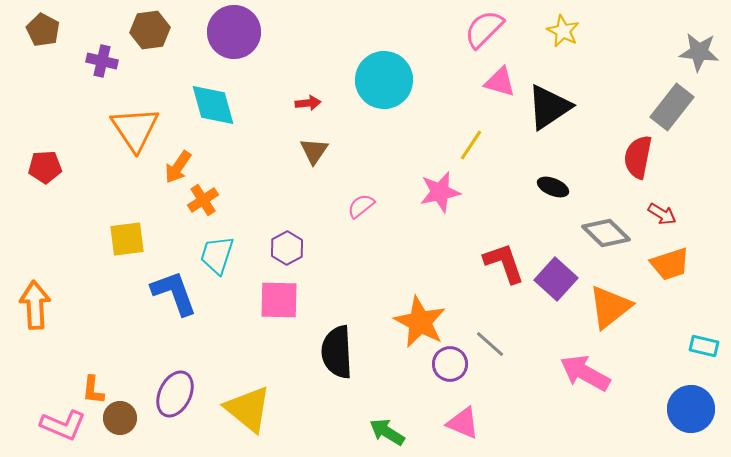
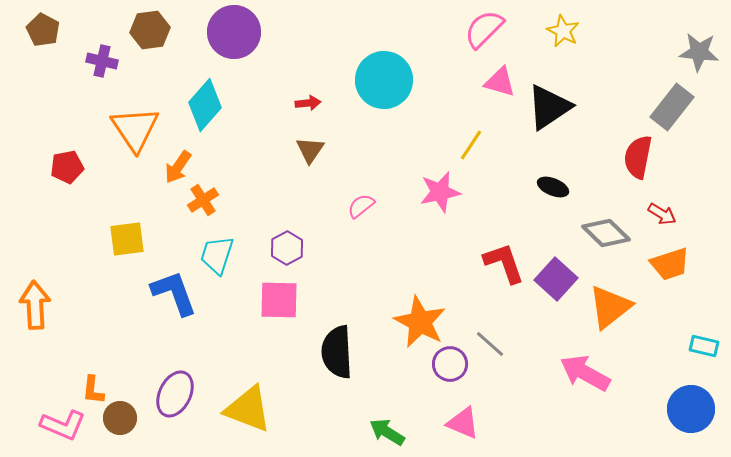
cyan diamond at (213, 105): moved 8 px left; rotated 57 degrees clockwise
brown triangle at (314, 151): moved 4 px left, 1 px up
red pentagon at (45, 167): moved 22 px right; rotated 8 degrees counterclockwise
yellow triangle at (248, 409): rotated 18 degrees counterclockwise
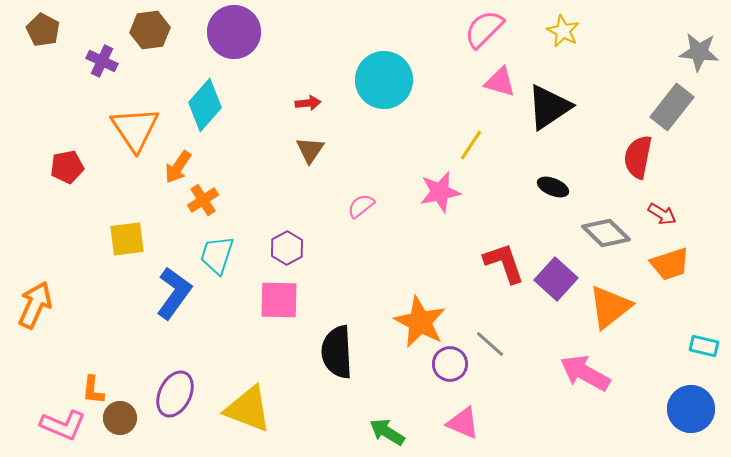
purple cross at (102, 61): rotated 12 degrees clockwise
blue L-shape at (174, 293): rotated 56 degrees clockwise
orange arrow at (35, 305): rotated 27 degrees clockwise
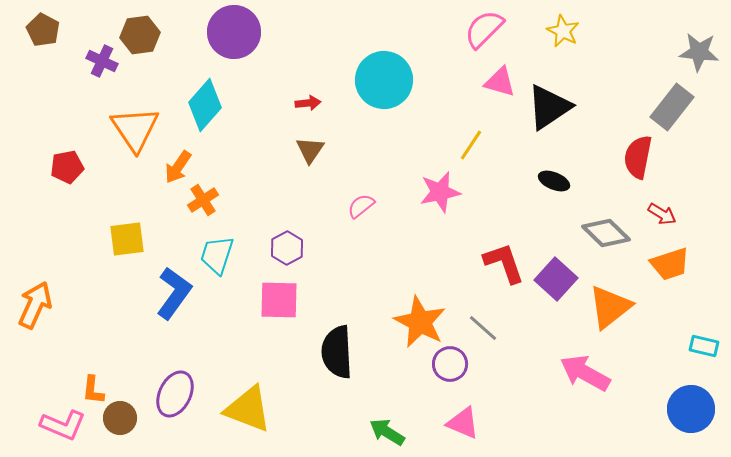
brown hexagon at (150, 30): moved 10 px left, 5 px down
black ellipse at (553, 187): moved 1 px right, 6 px up
gray line at (490, 344): moved 7 px left, 16 px up
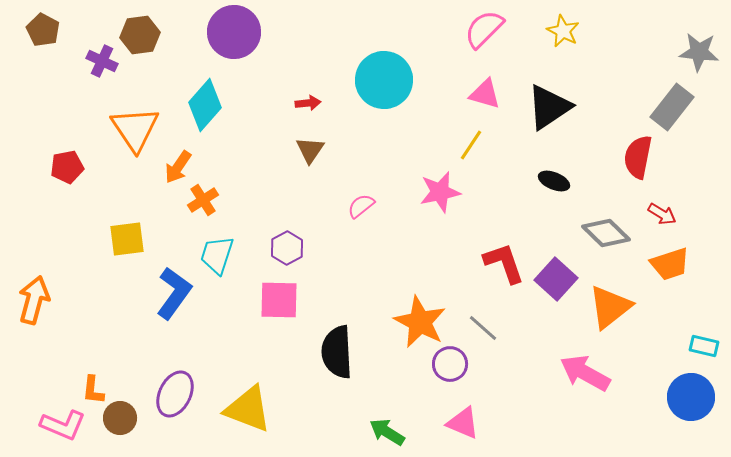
pink triangle at (500, 82): moved 15 px left, 12 px down
orange arrow at (35, 305): moved 1 px left, 5 px up; rotated 9 degrees counterclockwise
blue circle at (691, 409): moved 12 px up
